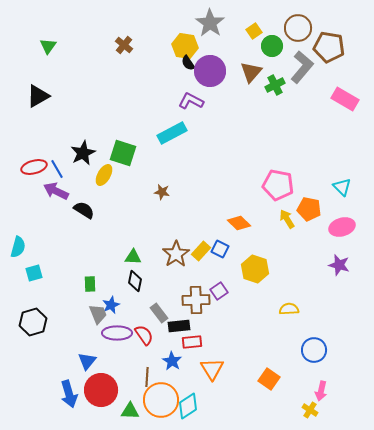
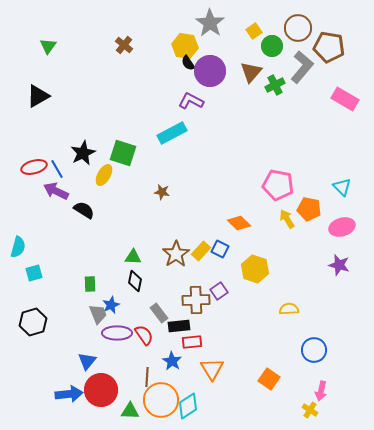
blue arrow at (69, 394): rotated 80 degrees counterclockwise
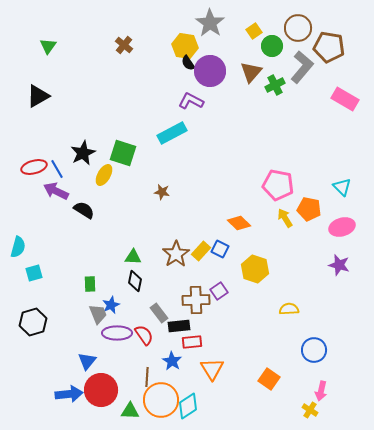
yellow arrow at (287, 219): moved 2 px left, 1 px up
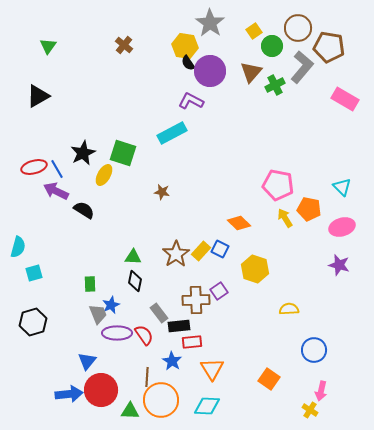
cyan diamond at (188, 406): moved 19 px right; rotated 36 degrees clockwise
